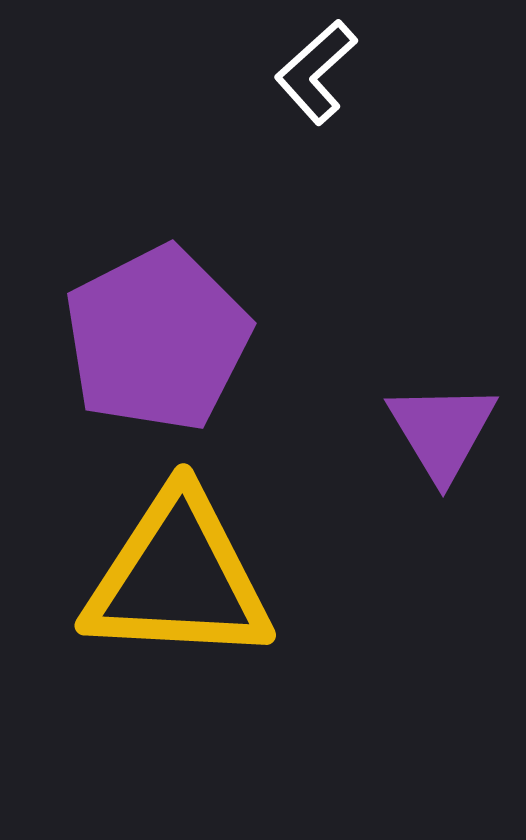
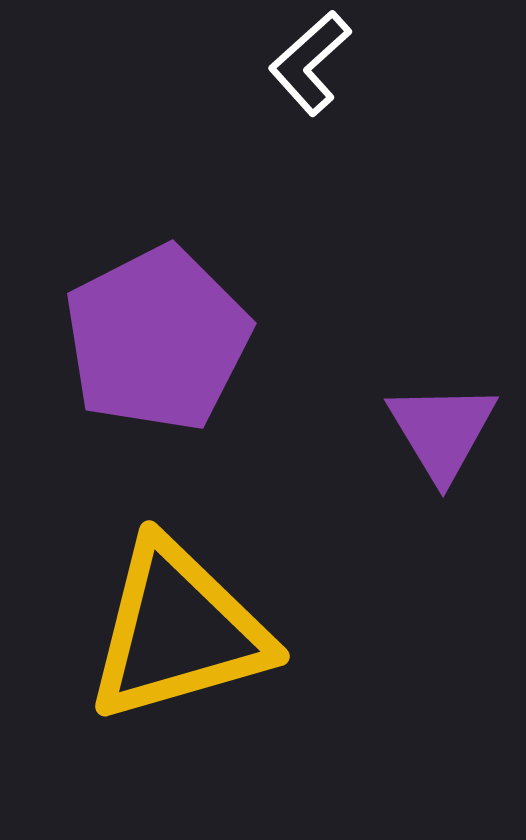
white L-shape: moved 6 px left, 9 px up
yellow triangle: moved 53 px down; rotated 19 degrees counterclockwise
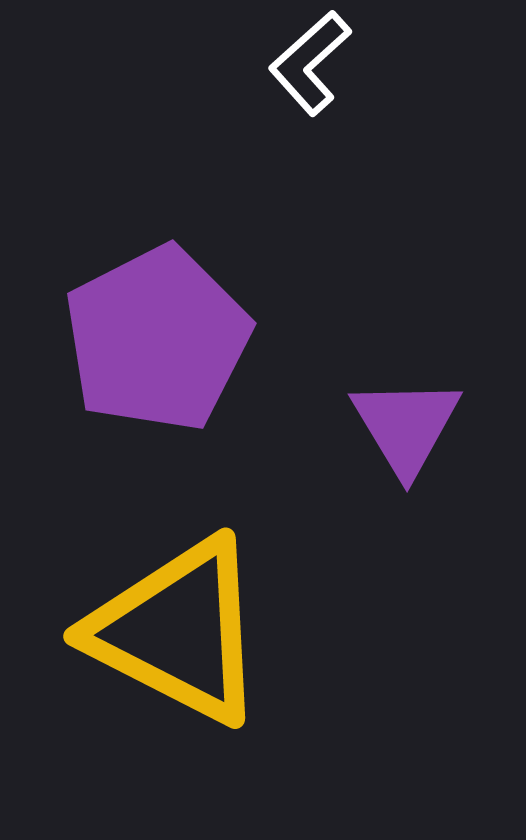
purple triangle: moved 36 px left, 5 px up
yellow triangle: rotated 43 degrees clockwise
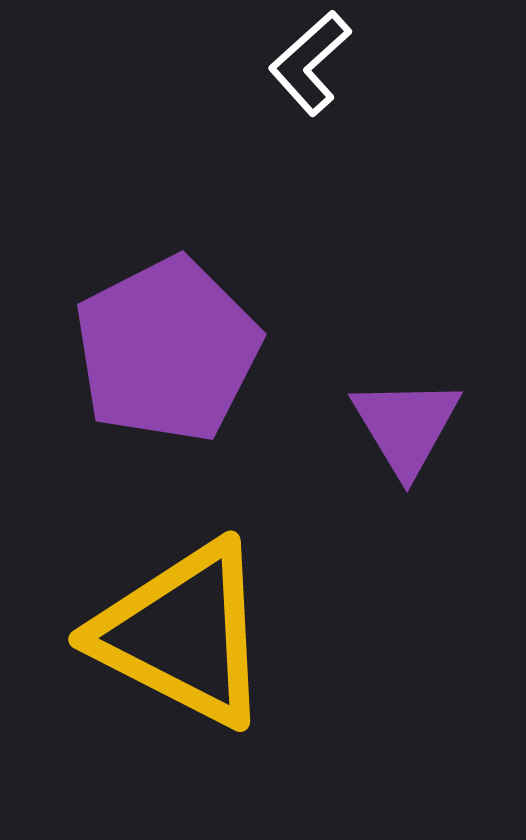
purple pentagon: moved 10 px right, 11 px down
yellow triangle: moved 5 px right, 3 px down
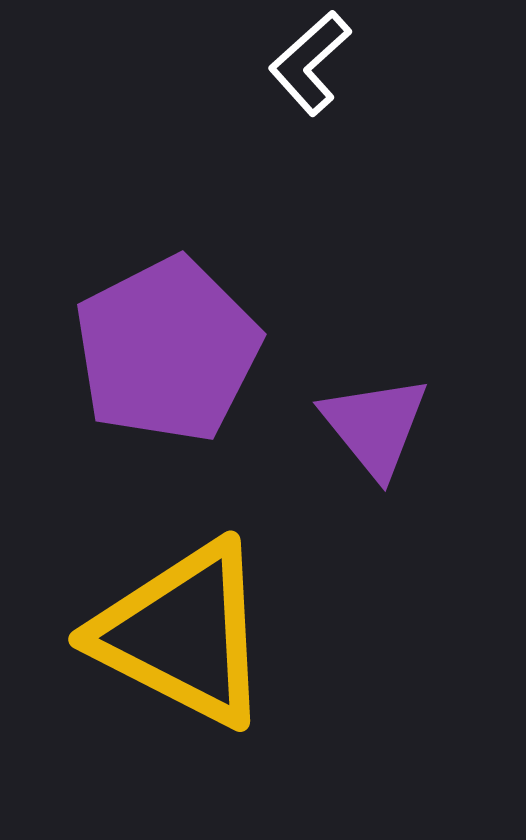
purple triangle: moved 31 px left; rotated 8 degrees counterclockwise
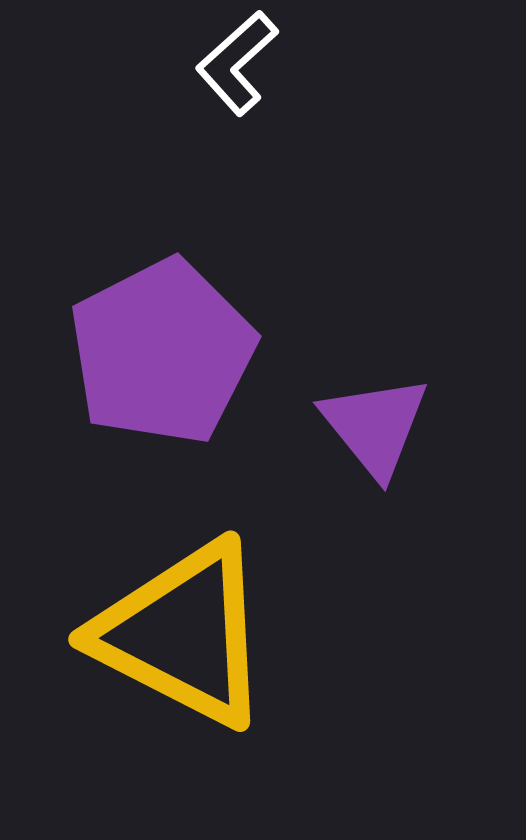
white L-shape: moved 73 px left
purple pentagon: moved 5 px left, 2 px down
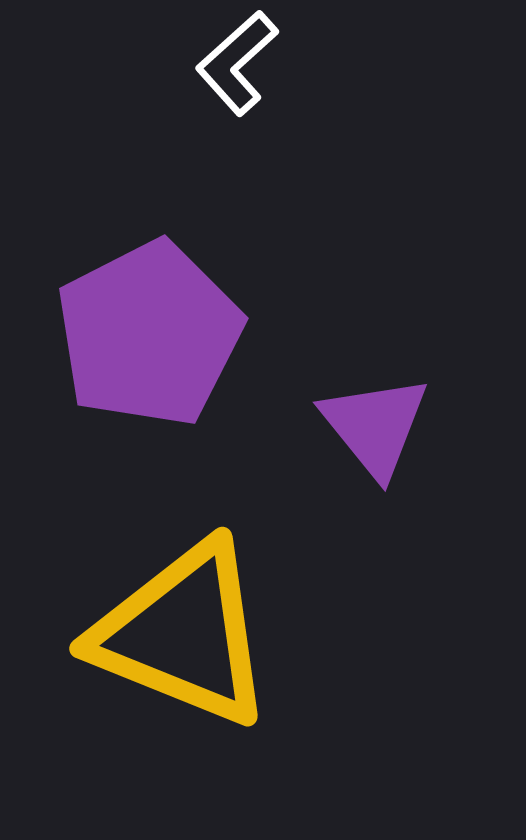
purple pentagon: moved 13 px left, 18 px up
yellow triangle: rotated 5 degrees counterclockwise
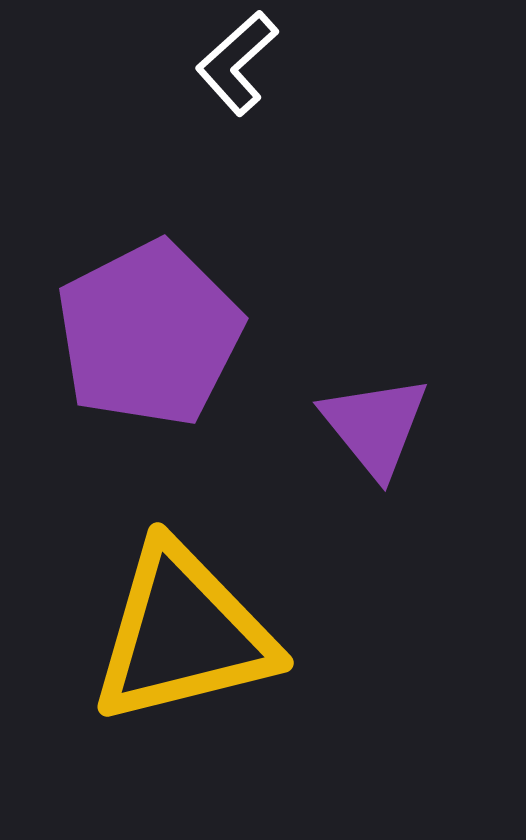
yellow triangle: rotated 36 degrees counterclockwise
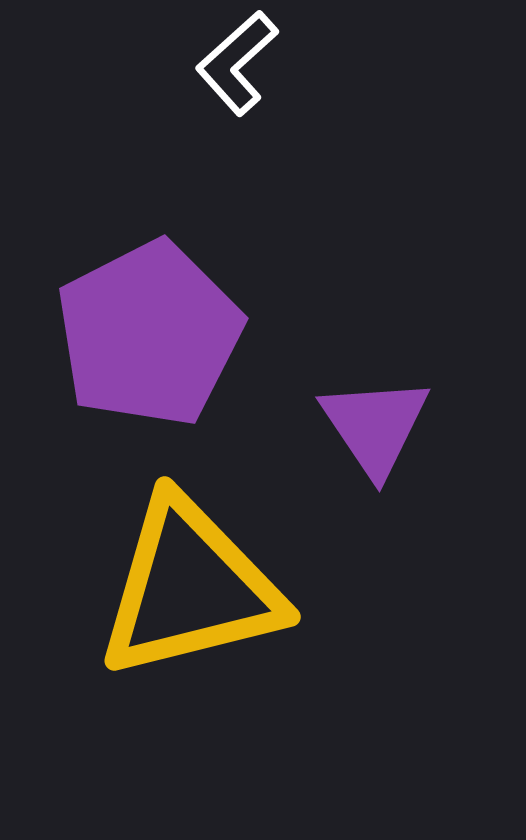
purple triangle: rotated 5 degrees clockwise
yellow triangle: moved 7 px right, 46 px up
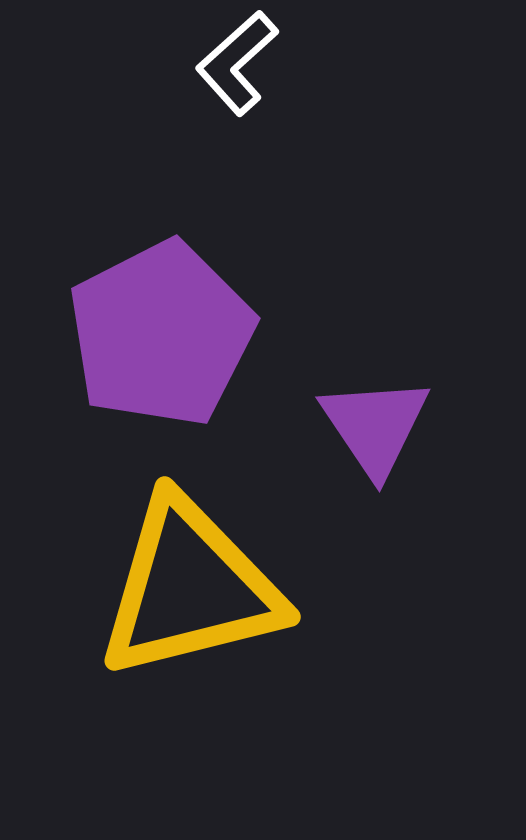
purple pentagon: moved 12 px right
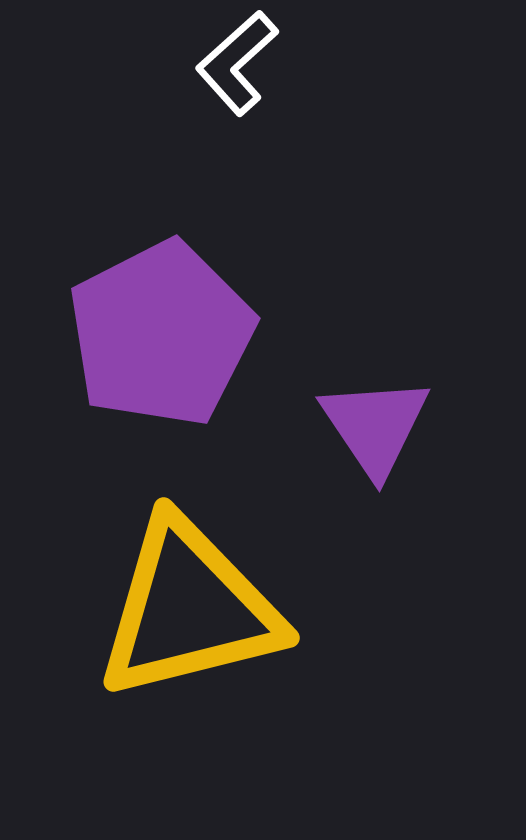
yellow triangle: moved 1 px left, 21 px down
